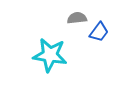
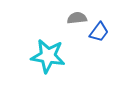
cyan star: moved 2 px left, 1 px down
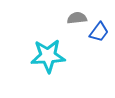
cyan star: rotated 12 degrees counterclockwise
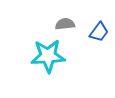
gray semicircle: moved 12 px left, 6 px down
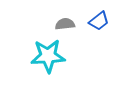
blue trapezoid: moved 11 px up; rotated 15 degrees clockwise
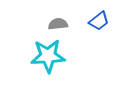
gray semicircle: moved 7 px left
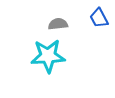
blue trapezoid: moved 3 px up; rotated 100 degrees clockwise
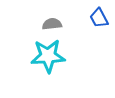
gray semicircle: moved 6 px left
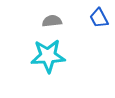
gray semicircle: moved 3 px up
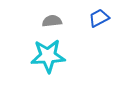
blue trapezoid: rotated 90 degrees clockwise
